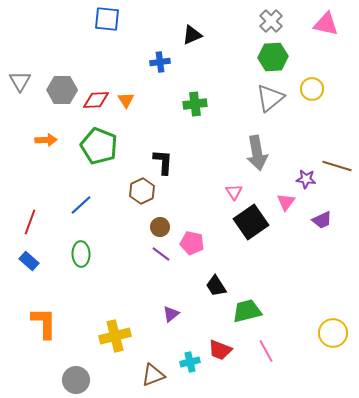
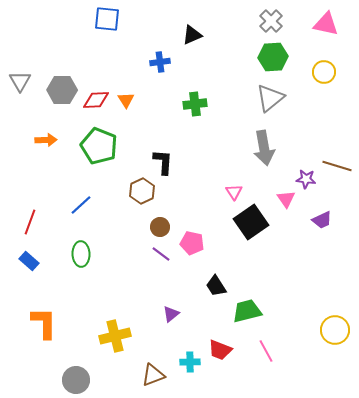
yellow circle at (312, 89): moved 12 px right, 17 px up
gray arrow at (257, 153): moved 7 px right, 5 px up
pink triangle at (286, 202): moved 3 px up; rotated 12 degrees counterclockwise
yellow circle at (333, 333): moved 2 px right, 3 px up
cyan cross at (190, 362): rotated 12 degrees clockwise
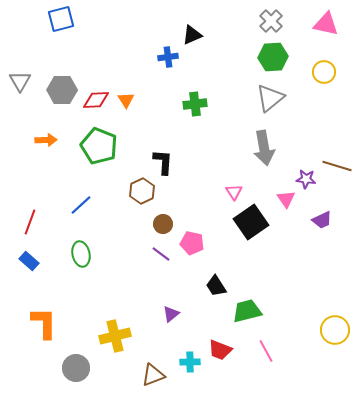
blue square at (107, 19): moved 46 px left; rotated 20 degrees counterclockwise
blue cross at (160, 62): moved 8 px right, 5 px up
brown circle at (160, 227): moved 3 px right, 3 px up
green ellipse at (81, 254): rotated 10 degrees counterclockwise
gray circle at (76, 380): moved 12 px up
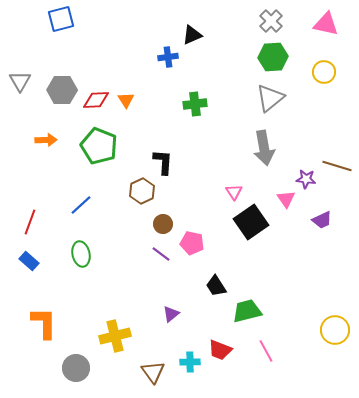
brown triangle at (153, 375): moved 3 px up; rotated 45 degrees counterclockwise
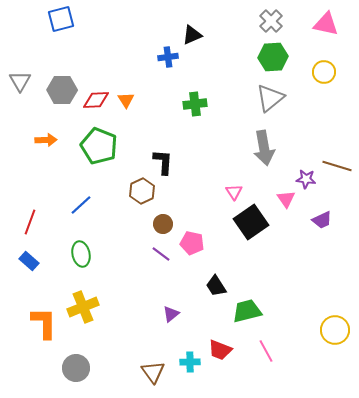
yellow cross at (115, 336): moved 32 px left, 29 px up; rotated 8 degrees counterclockwise
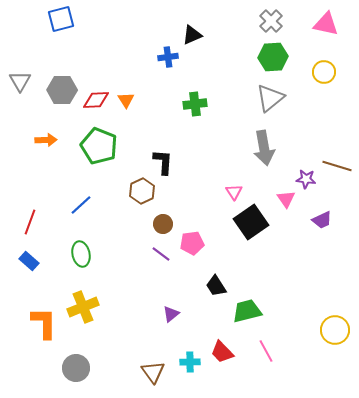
pink pentagon at (192, 243): rotated 20 degrees counterclockwise
red trapezoid at (220, 350): moved 2 px right, 2 px down; rotated 25 degrees clockwise
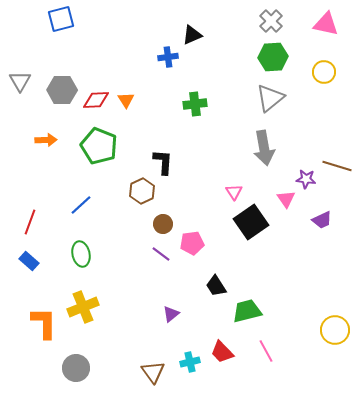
cyan cross at (190, 362): rotated 12 degrees counterclockwise
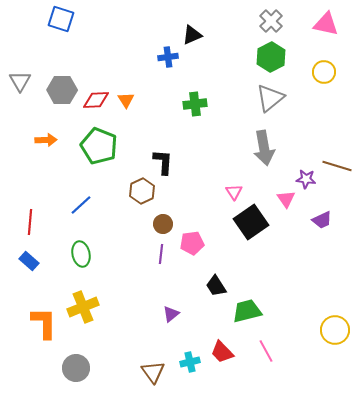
blue square at (61, 19): rotated 32 degrees clockwise
green hexagon at (273, 57): moved 2 px left; rotated 24 degrees counterclockwise
red line at (30, 222): rotated 15 degrees counterclockwise
purple line at (161, 254): rotated 60 degrees clockwise
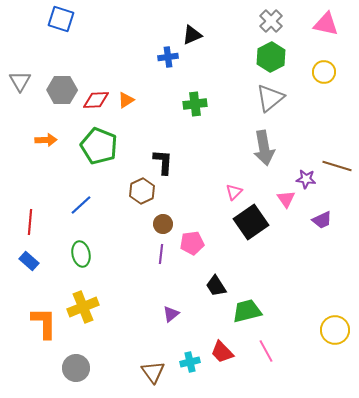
orange triangle at (126, 100): rotated 30 degrees clockwise
pink triangle at (234, 192): rotated 18 degrees clockwise
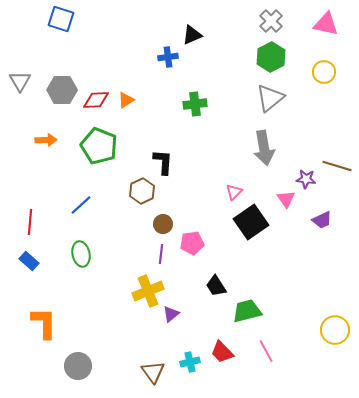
yellow cross at (83, 307): moved 65 px right, 16 px up
gray circle at (76, 368): moved 2 px right, 2 px up
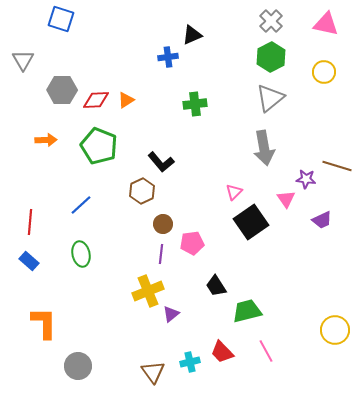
gray triangle at (20, 81): moved 3 px right, 21 px up
black L-shape at (163, 162): moved 2 px left; rotated 136 degrees clockwise
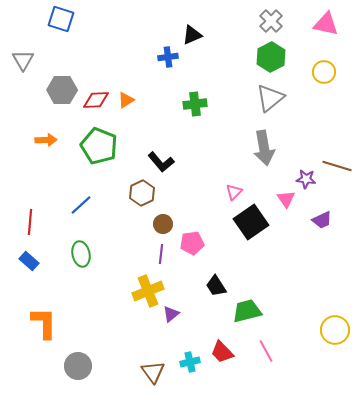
brown hexagon at (142, 191): moved 2 px down
